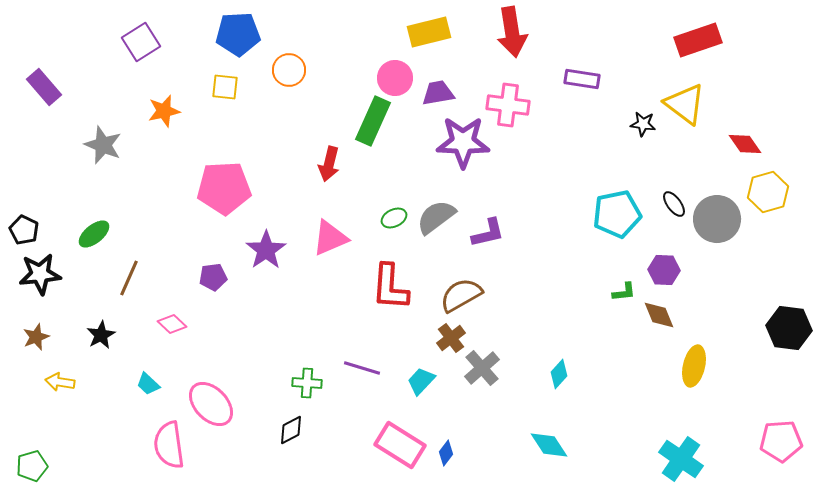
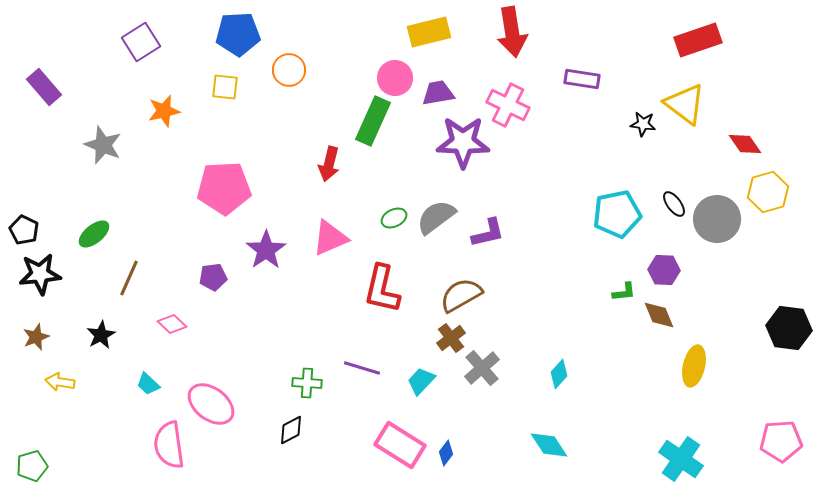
pink cross at (508, 105): rotated 18 degrees clockwise
red L-shape at (390, 287): moved 8 px left, 2 px down; rotated 9 degrees clockwise
pink ellipse at (211, 404): rotated 9 degrees counterclockwise
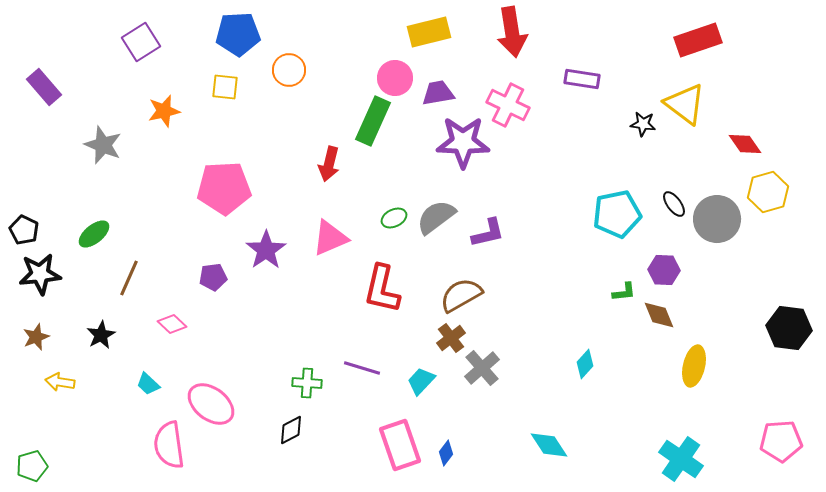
cyan diamond at (559, 374): moved 26 px right, 10 px up
pink rectangle at (400, 445): rotated 39 degrees clockwise
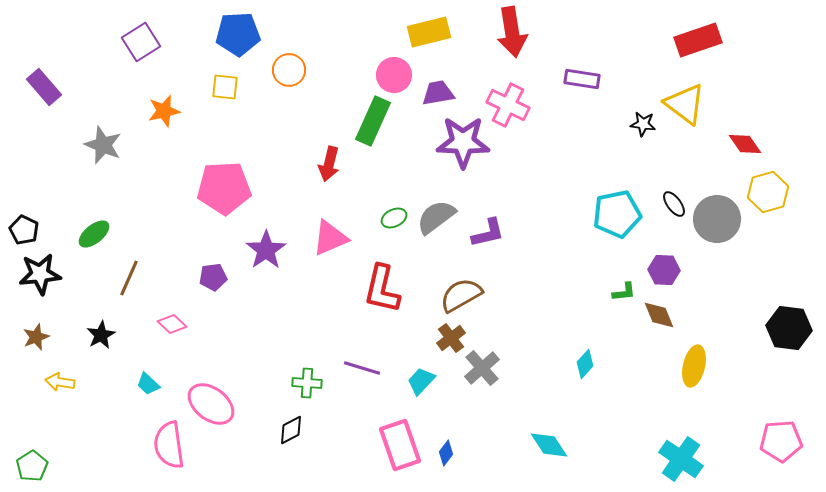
pink circle at (395, 78): moved 1 px left, 3 px up
green pentagon at (32, 466): rotated 16 degrees counterclockwise
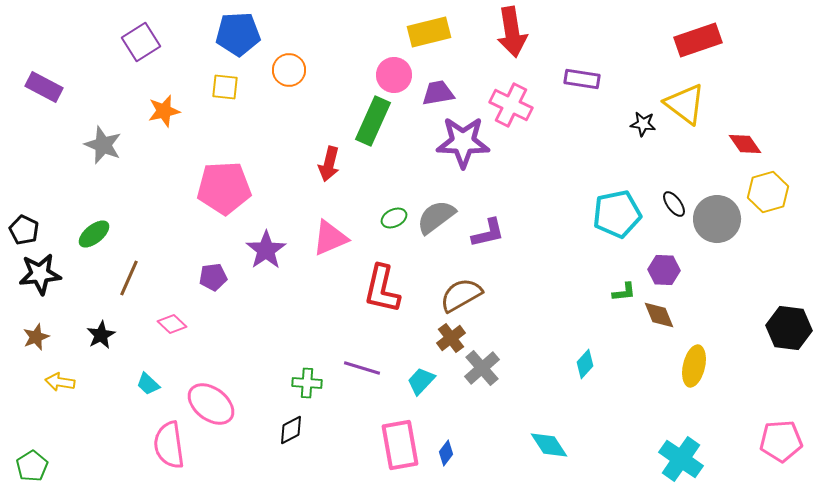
purple rectangle at (44, 87): rotated 21 degrees counterclockwise
pink cross at (508, 105): moved 3 px right
pink rectangle at (400, 445): rotated 9 degrees clockwise
